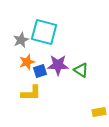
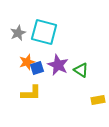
gray star: moved 3 px left, 7 px up
purple star: rotated 25 degrees clockwise
blue square: moved 3 px left, 3 px up
yellow rectangle: moved 1 px left, 12 px up
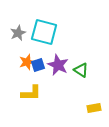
blue square: moved 1 px right, 3 px up
yellow rectangle: moved 4 px left, 8 px down
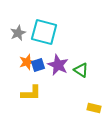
yellow rectangle: rotated 24 degrees clockwise
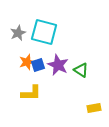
yellow rectangle: rotated 24 degrees counterclockwise
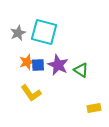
blue square: rotated 16 degrees clockwise
yellow L-shape: rotated 55 degrees clockwise
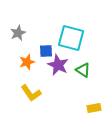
cyan square: moved 27 px right, 6 px down
blue square: moved 8 px right, 14 px up
green triangle: moved 2 px right
